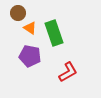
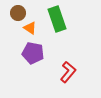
green rectangle: moved 3 px right, 14 px up
purple pentagon: moved 3 px right, 3 px up
red L-shape: rotated 20 degrees counterclockwise
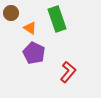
brown circle: moved 7 px left
purple pentagon: moved 1 px right; rotated 15 degrees clockwise
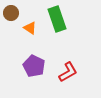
purple pentagon: moved 13 px down
red L-shape: rotated 20 degrees clockwise
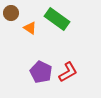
green rectangle: rotated 35 degrees counterclockwise
purple pentagon: moved 7 px right, 6 px down
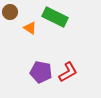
brown circle: moved 1 px left, 1 px up
green rectangle: moved 2 px left, 2 px up; rotated 10 degrees counterclockwise
purple pentagon: rotated 15 degrees counterclockwise
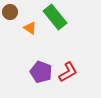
green rectangle: rotated 25 degrees clockwise
purple pentagon: rotated 10 degrees clockwise
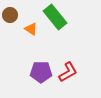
brown circle: moved 3 px down
orange triangle: moved 1 px right, 1 px down
purple pentagon: rotated 20 degrees counterclockwise
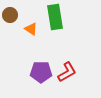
green rectangle: rotated 30 degrees clockwise
red L-shape: moved 1 px left
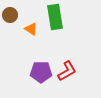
red L-shape: moved 1 px up
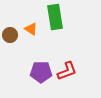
brown circle: moved 20 px down
red L-shape: rotated 10 degrees clockwise
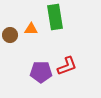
orange triangle: rotated 32 degrees counterclockwise
red L-shape: moved 5 px up
